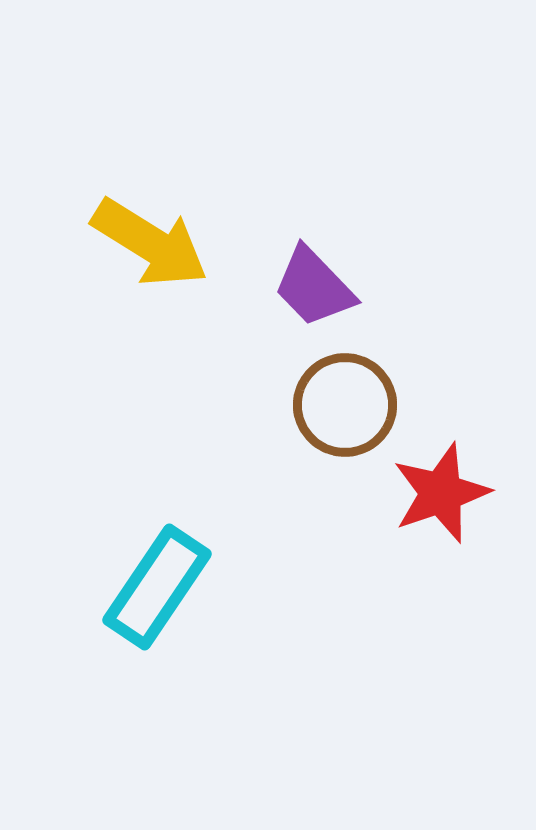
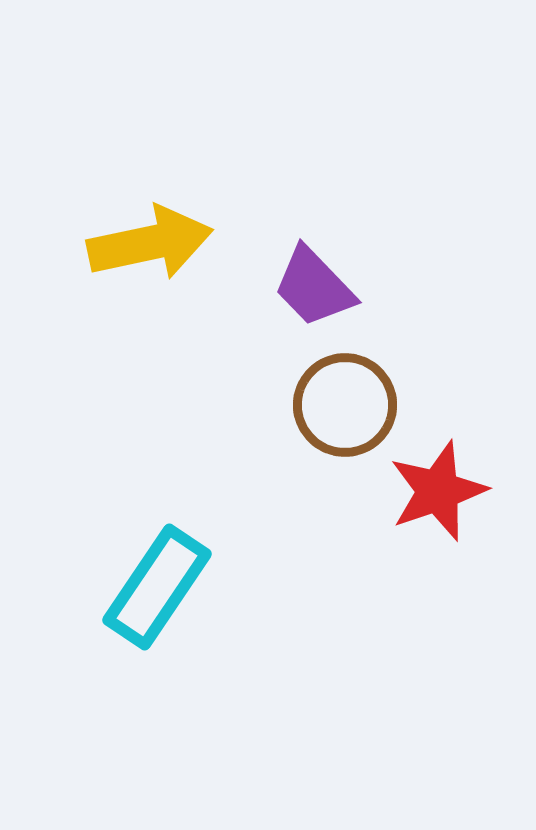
yellow arrow: rotated 44 degrees counterclockwise
red star: moved 3 px left, 2 px up
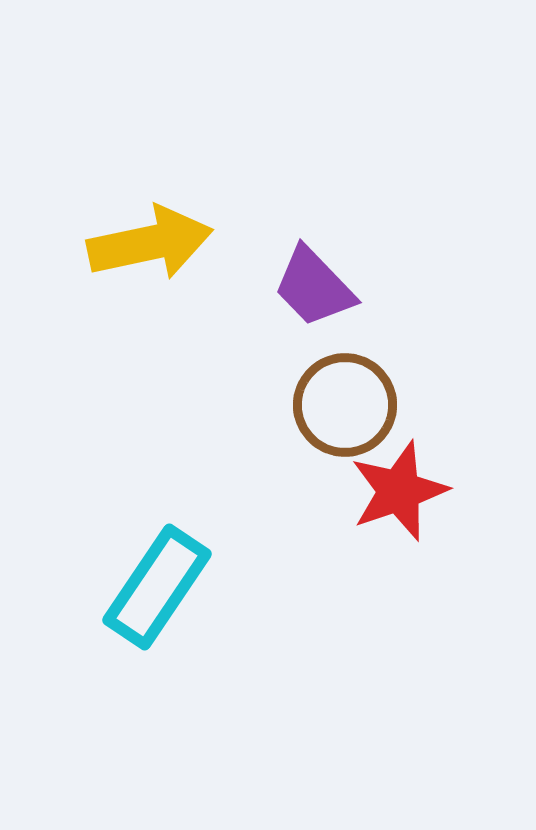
red star: moved 39 px left
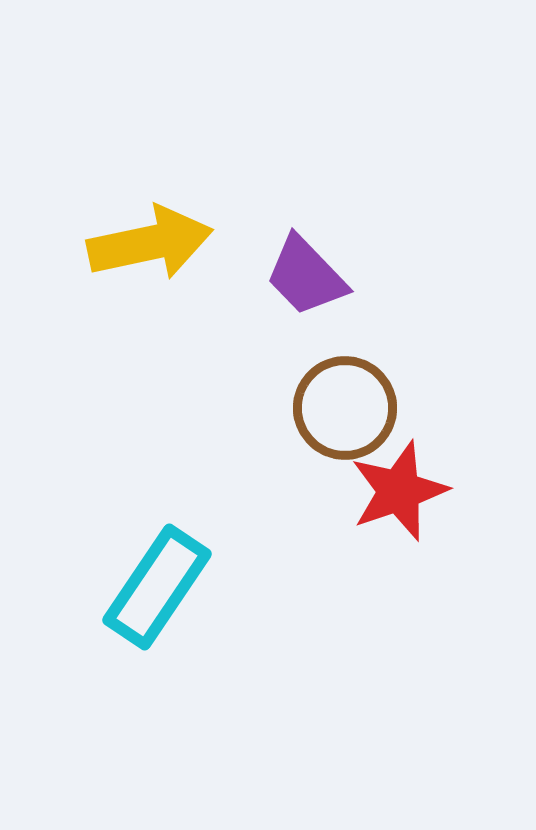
purple trapezoid: moved 8 px left, 11 px up
brown circle: moved 3 px down
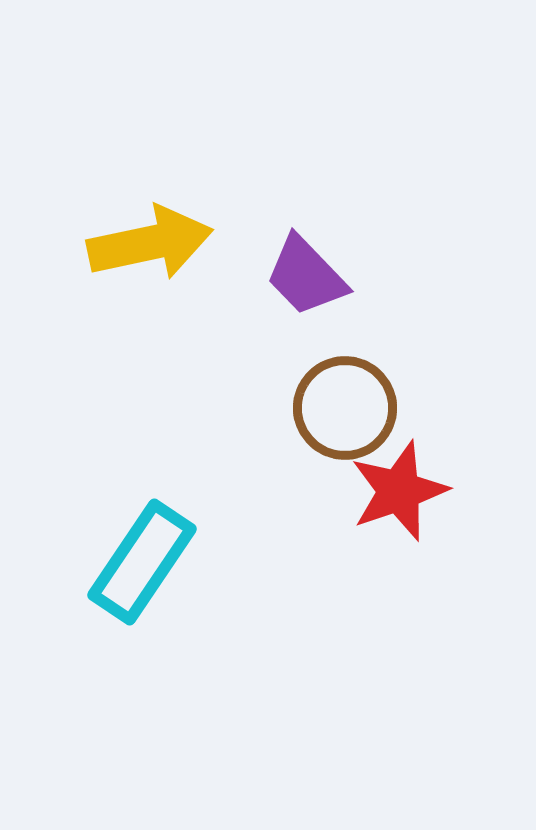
cyan rectangle: moved 15 px left, 25 px up
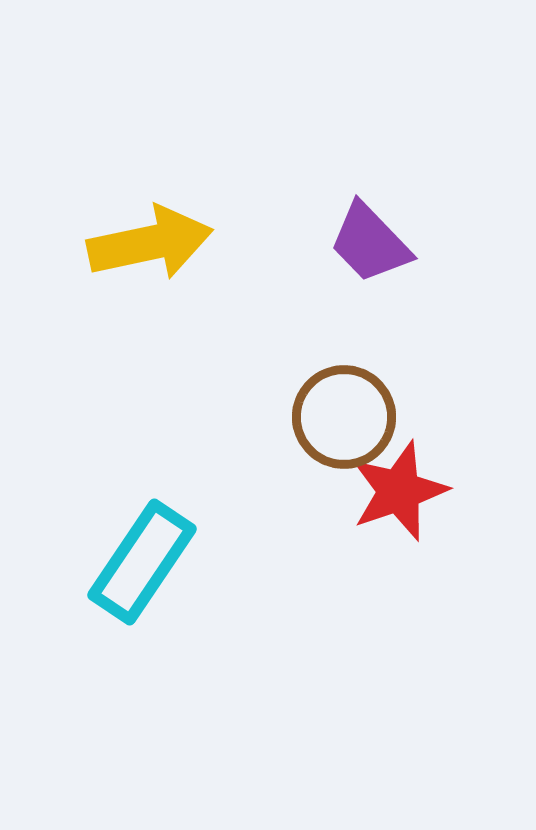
purple trapezoid: moved 64 px right, 33 px up
brown circle: moved 1 px left, 9 px down
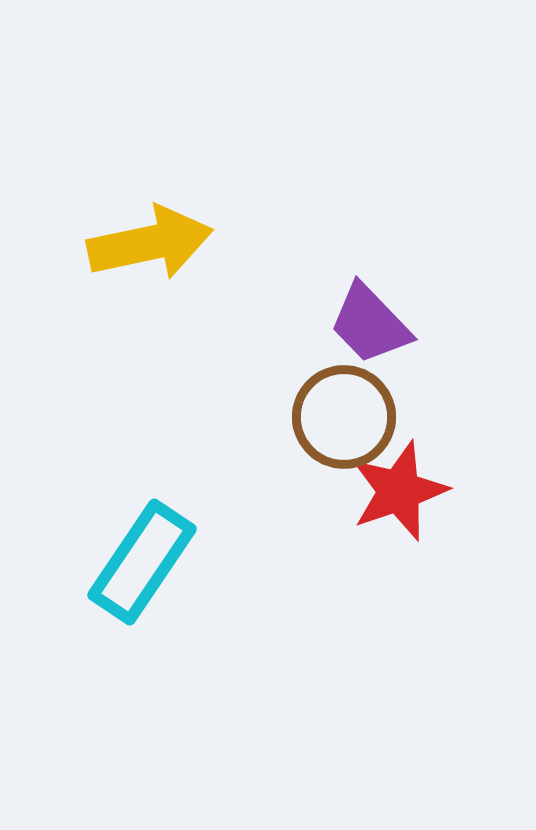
purple trapezoid: moved 81 px down
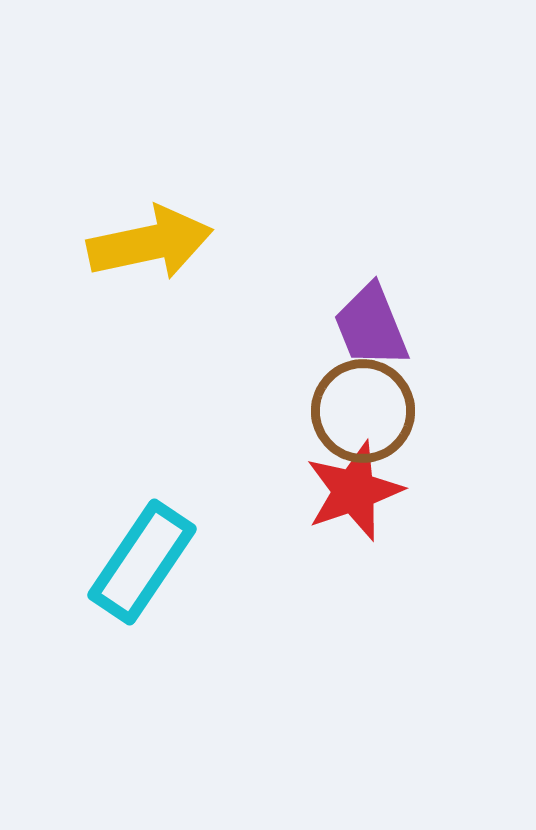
purple trapezoid: moved 1 px right, 2 px down; rotated 22 degrees clockwise
brown circle: moved 19 px right, 6 px up
red star: moved 45 px left
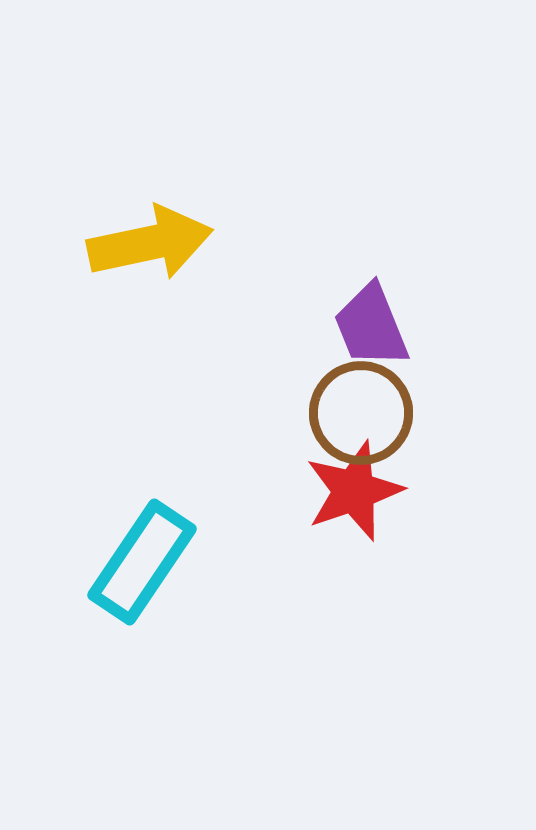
brown circle: moved 2 px left, 2 px down
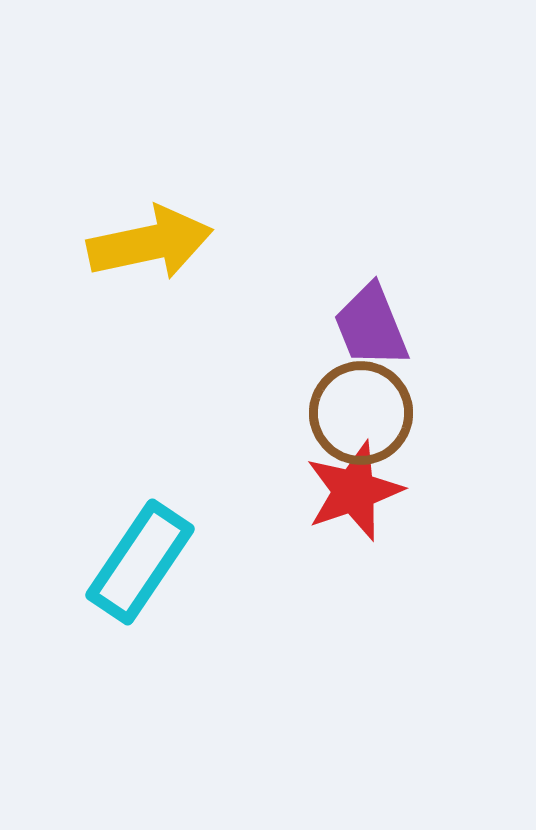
cyan rectangle: moved 2 px left
